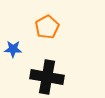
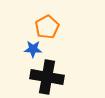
blue star: moved 20 px right
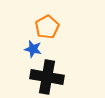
blue star: rotated 12 degrees clockwise
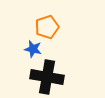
orange pentagon: rotated 10 degrees clockwise
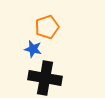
black cross: moved 2 px left, 1 px down
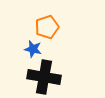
black cross: moved 1 px left, 1 px up
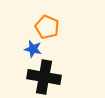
orange pentagon: rotated 30 degrees counterclockwise
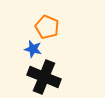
black cross: rotated 12 degrees clockwise
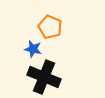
orange pentagon: moved 3 px right
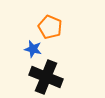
black cross: moved 2 px right
